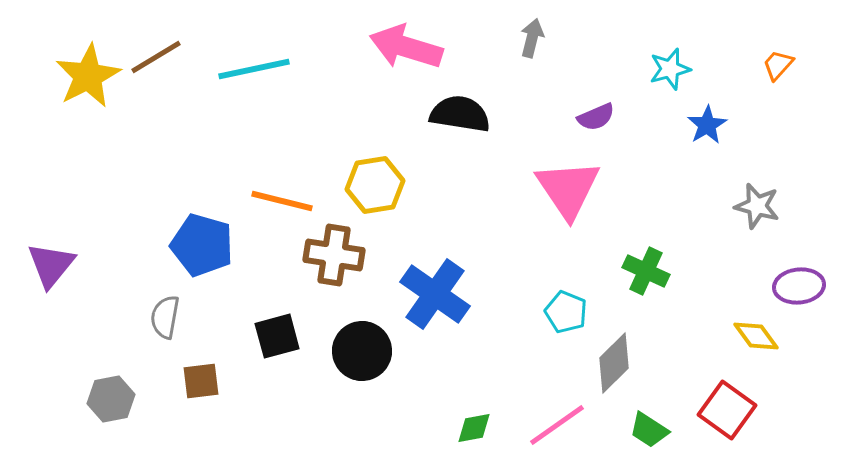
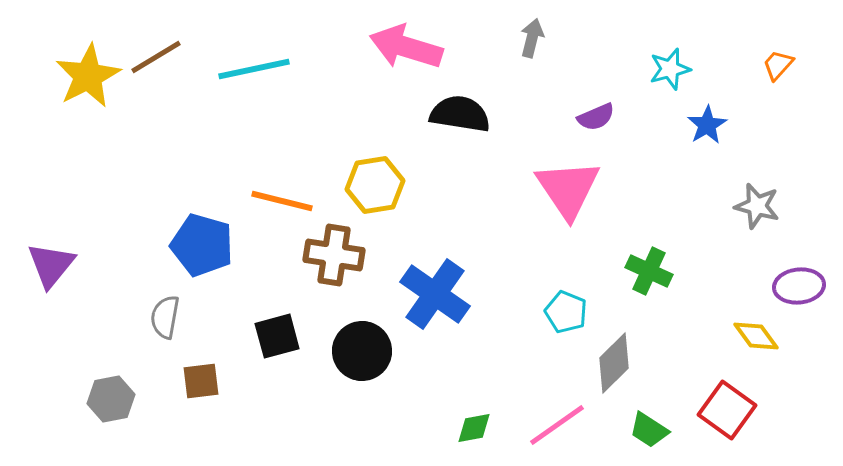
green cross: moved 3 px right
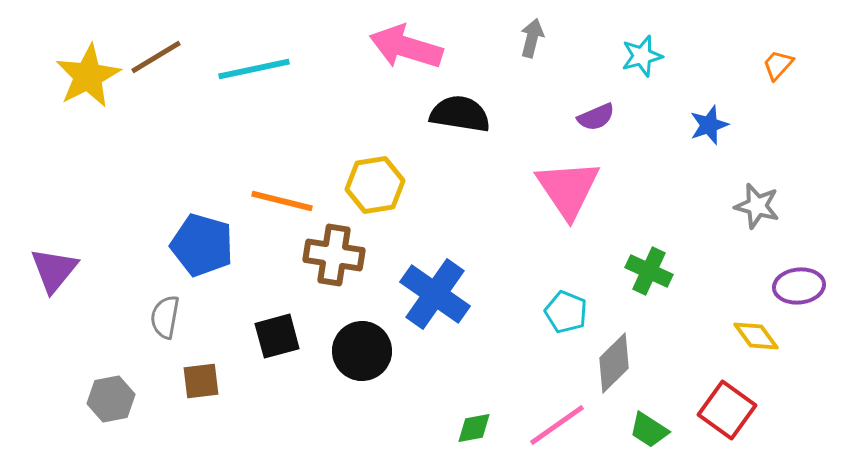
cyan star: moved 28 px left, 13 px up
blue star: moved 2 px right; rotated 12 degrees clockwise
purple triangle: moved 3 px right, 5 px down
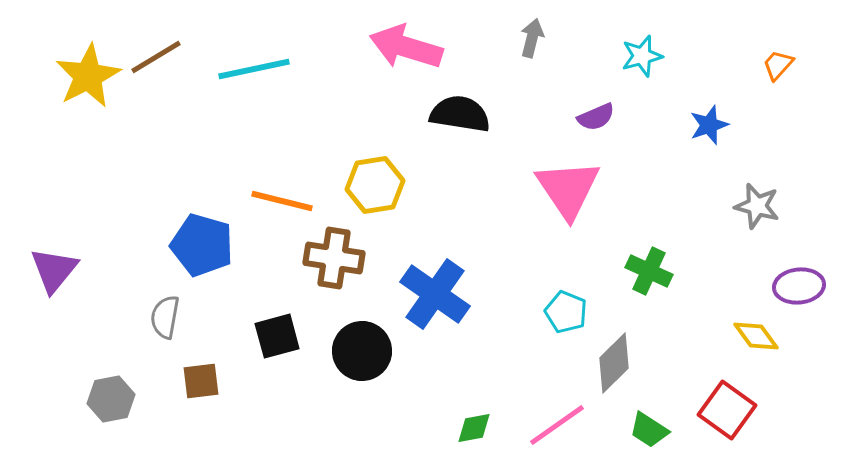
brown cross: moved 3 px down
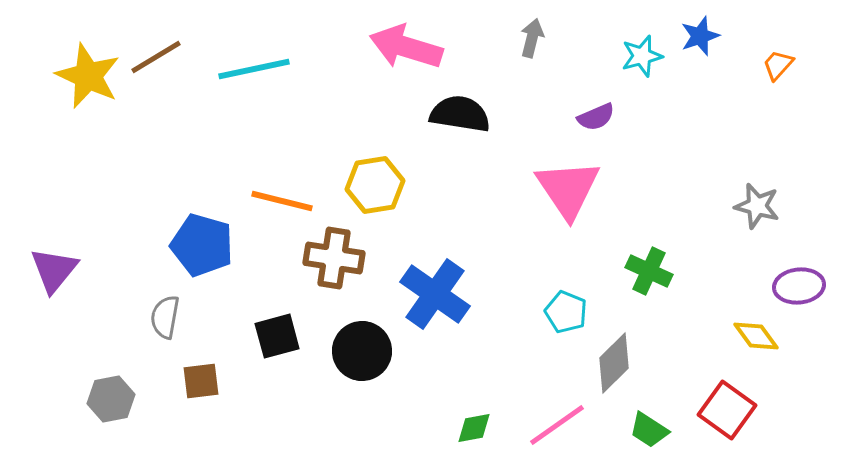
yellow star: rotated 20 degrees counterclockwise
blue star: moved 9 px left, 89 px up
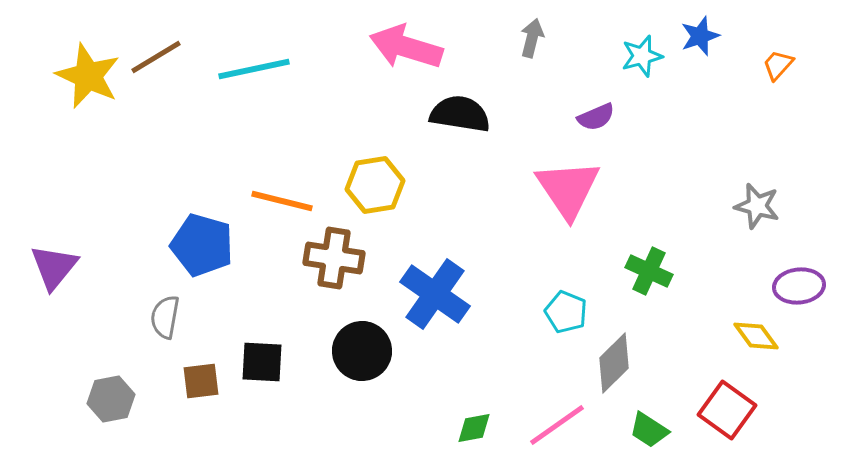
purple triangle: moved 3 px up
black square: moved 15 px left, 26 px down; rotated 18 degrees clockwise
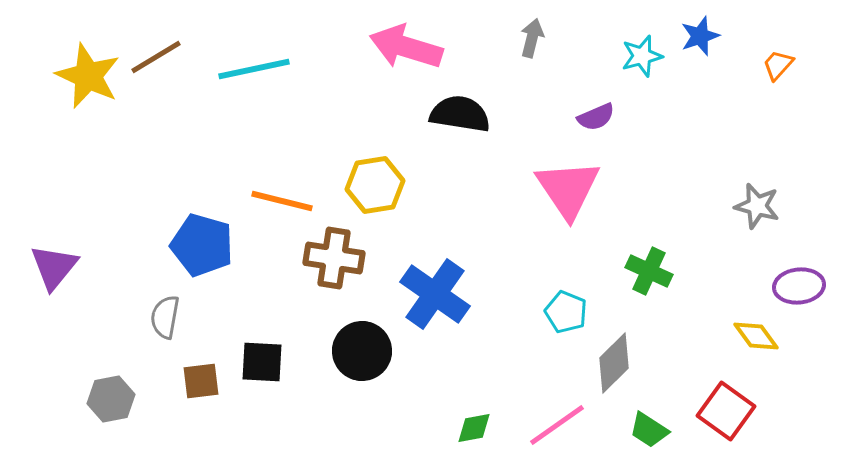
red square: moved 1 px left, 1 px down
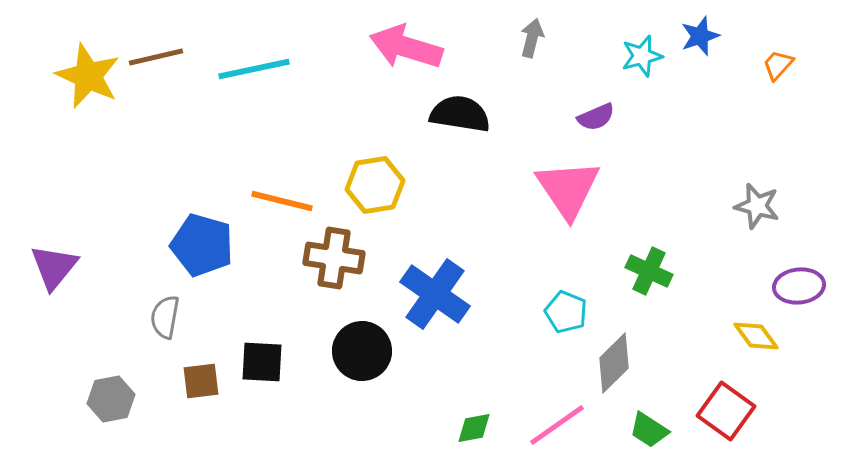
brown line: rotated 18 degrees clockwise
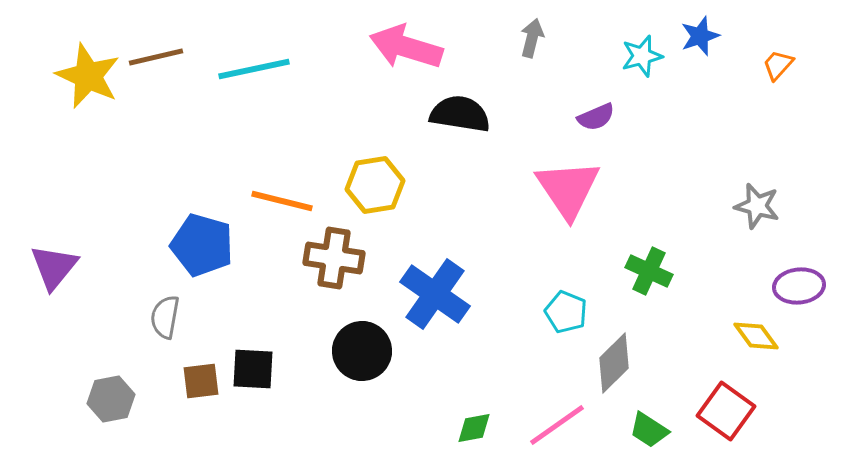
black square: moved 9 px left, 7 px down
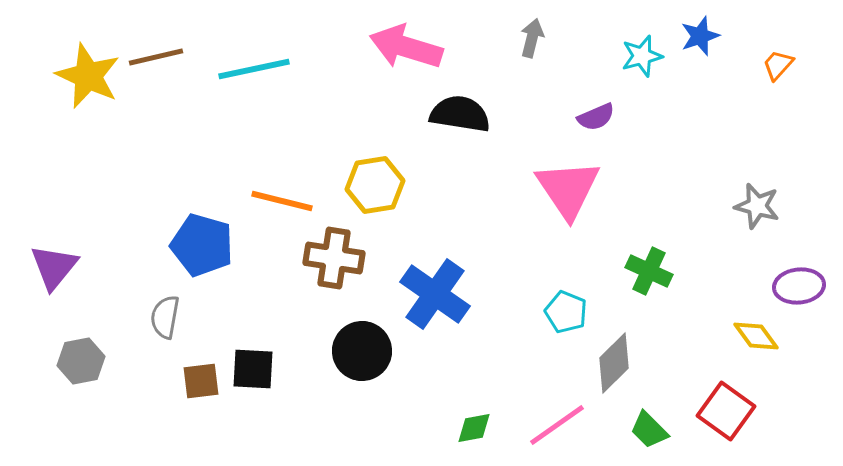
gray hexagon: moved 30 px left, 38 px up
green trapezoid: rotated 12 degrees clockwise
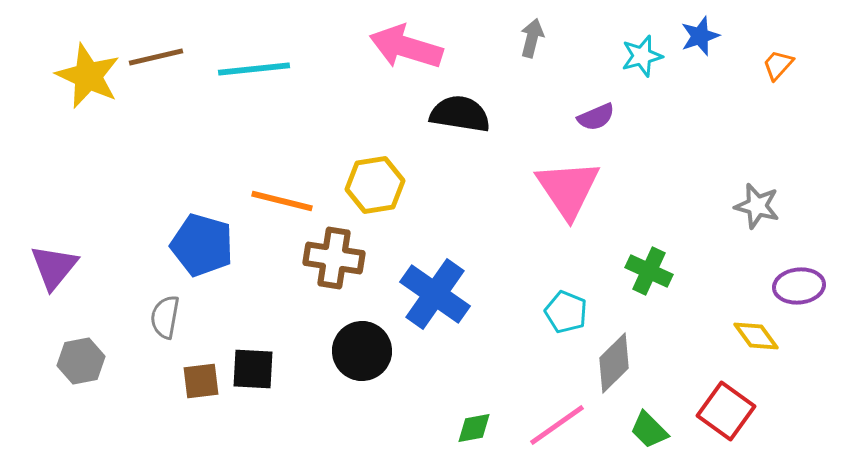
cyan line: rotated 6 degrees clockwise
